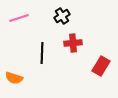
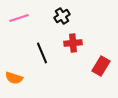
black line: rotated 25 degrees counterclockwise
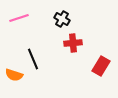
black cross: moved 3 px down; rotated 28 degrees counterclockwise
black line: moved 9 px left, 6 px down
orange semicircle: moved 3 px up
